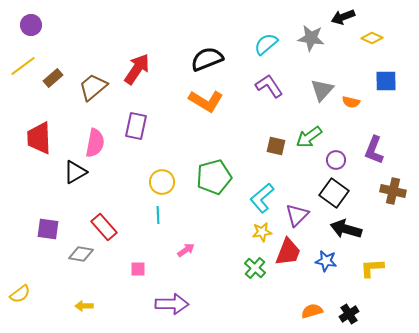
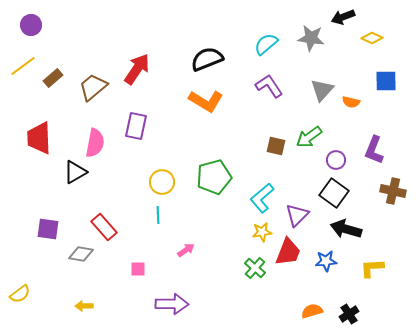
blue star at (326, 261): rotated 15 degrees counterclockwise
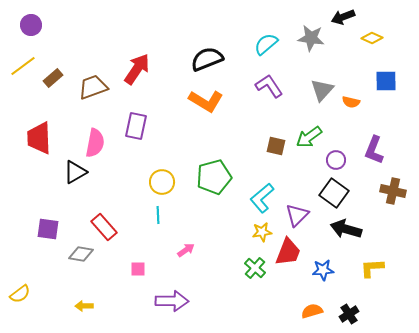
brown trapezoid at (93, 87): rotated 20 degrees clockwise
blue star at (326, 261): moved 3 px left, 9 px down
purple arrow at (172, 304): moved 3 px up
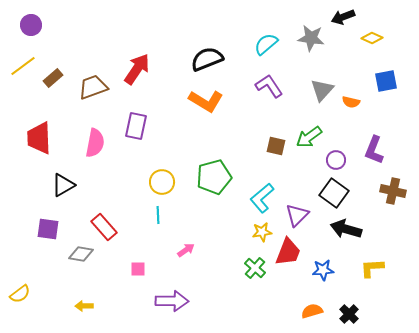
blue square at (386, 81): rotated 10 degrees counterclockwise
black triangle at (75, 172): moved 12 px left, 13 px down
black cross at (349, 314): rotated 12 degrees counterclockwise
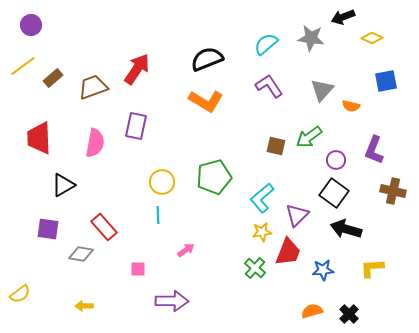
orange semicircle at (351, 102): moved 4 px down
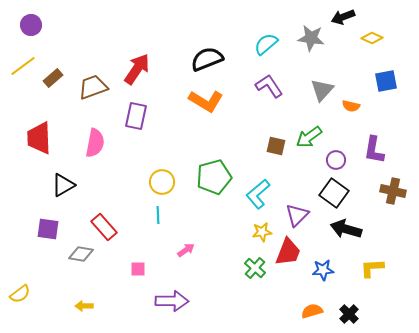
purple rectangle at (136, 126): moved 10 px up
purple L-shape at (374, 150): rotated 12 degrees counterclockwise
cyan L-shape at (262, 198): moved 4 px left, 4 px up
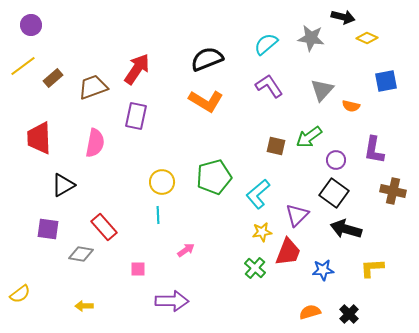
black arrow at (343, 17): rotated 145 degrees counterclockwise
yellow diamond at (372, 38): moved 5 px left
orange semicircle at (312, 311): moved 2 px left, 1 px down
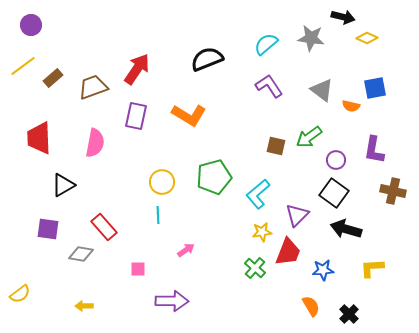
blue square at (386, 81): moved 11 px left, 7 px down
gray triangle at (322, 90): rotated 35 degrees counterclockwise
orange L-shape at (206, 101): moved 17 px left, 14 px down
orange semicircle at (310, 312): moved 1 px right, 6 px up; rotated 75 degrees clockwise
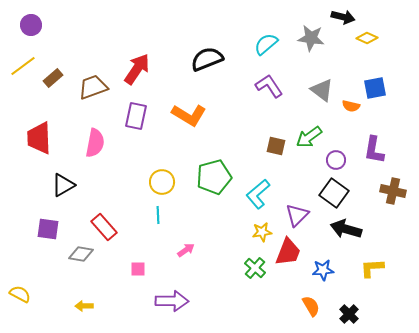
yellow semicircle at (20, 294): rotated 115 degrees counterclockwise
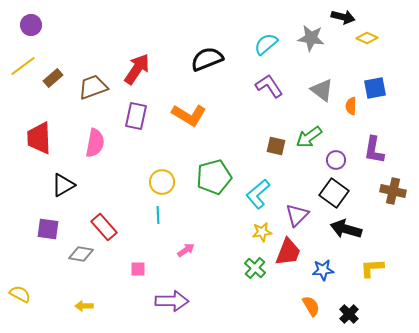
orange semicircle at (351, 106): rotated 78 degrees clockwise
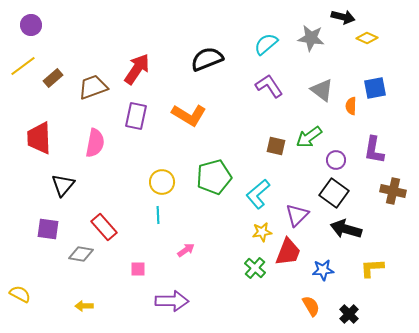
black triangle at (63, 185): rotated 20 degrees counterclockwise
